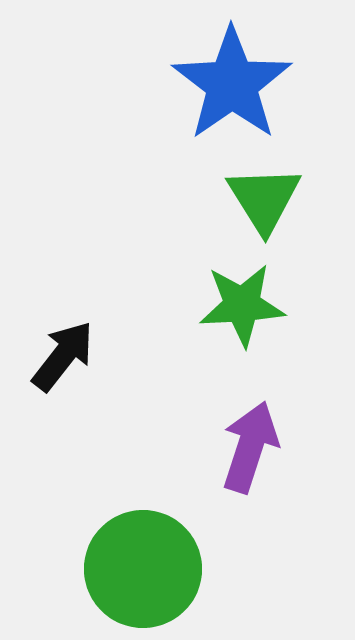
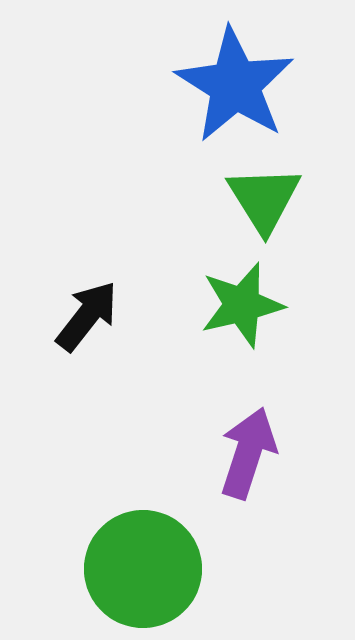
blue star: moved 3 px right, 1 px down; rotated 5 degrees counterclockwise
green star: rotated 10 degrees counterclockwise
black arrow: moved 24 px right, 40 px up
purple arrow: moved 2 px left, 6 px down
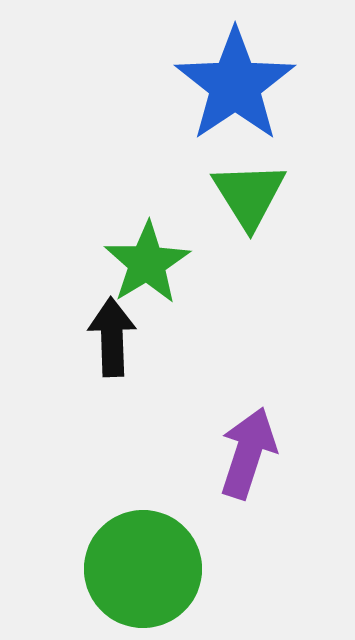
blue star: rotated 6 degrees clockwise
green triangle: moved 15 px left, 4 px up
green star: moved 95 px left, 42 px up; rotated 18 degrees counterclockwise
black arrow: moved 25 px right, 21 px down; rotated 40 degrees counterclockwise
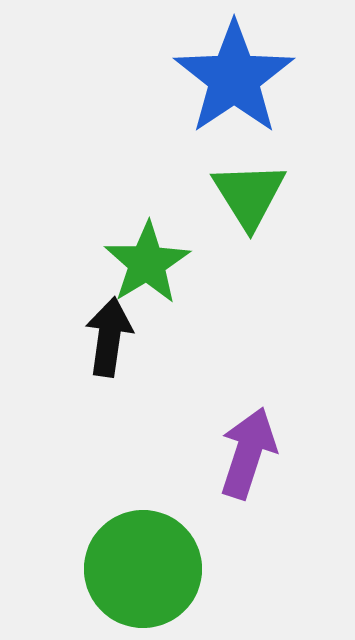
blue star: moved 1 px left, 7 px up
black arrow: moved 3 px left; rotated 10 degrees clockwise
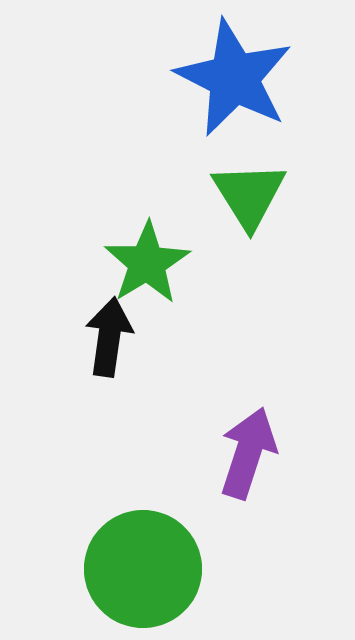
blue star: rotated 11 degrees counterclockwise
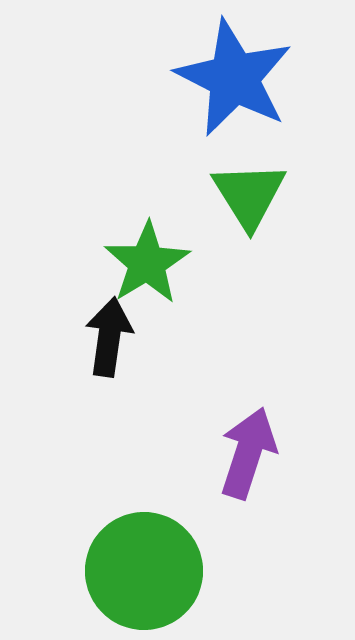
green circle: moved 1 px right, 2 px down
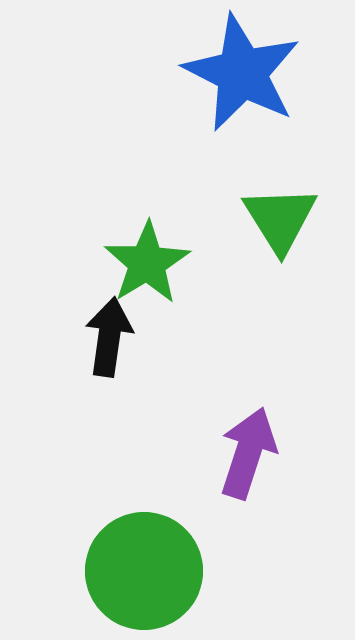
blue star: moved 8 px right, 5 px up
green triangle: moved 31 px right, 24 px down
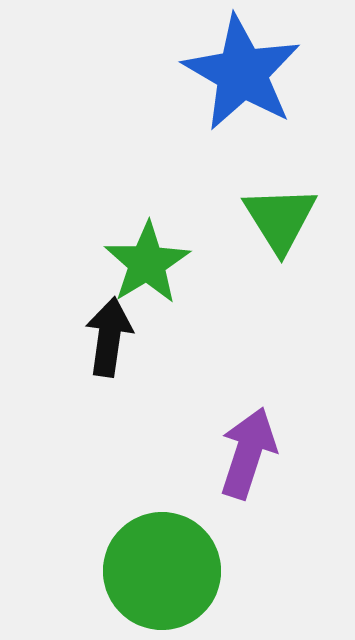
blue star: rotated 3 degrees clockwise
green circle: moved 18 px right
